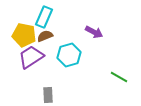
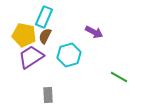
brown semicircle: rotated 42 degrees counterclockwise
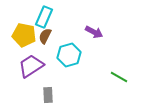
purple trapezoid: moved 9 px down
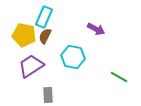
purple arrow: moved 2 px right, 3 px up
cyan hexagon: moved 4 px right, 2 px down; rotated 25 degrees clockwise
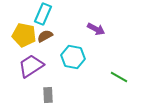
cyan rectangle: moved 1 px left, 3 px up
brown semicircle: rotated 35 degrees clockwise
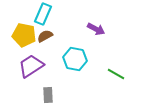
cyan hexagon: moved 2 px right, 2 px down
green line: moved 3 px left, 3 px up
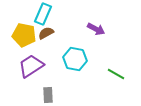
brown semicircle: moved 1 px right, 3 px up
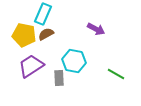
brown semicircle: moved 1 px down
cyan hexagon: moved 1 px left, 2 px down
gray rectangle: moved 11 px right, 17 px up
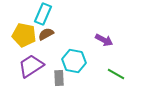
purple arrow: moved 8 px right, 11 px down
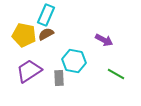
cyan rectangle: moved 3 px right, 1 px down
purple trapezoid: moved 2 px left, 5 px down
